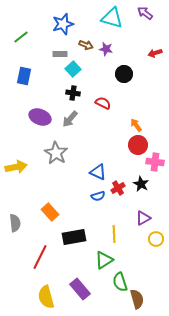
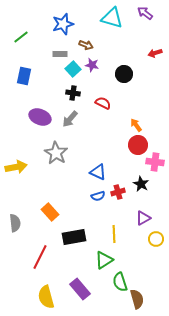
purple star: moved 14 px left, 16 px down
red cross: moved 4 px down; rotated 16 degrees clockwise
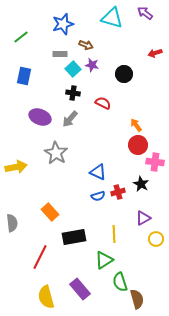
gray semicircle: moved 3 px left
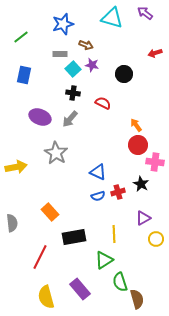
blue rectangle: moved 1 px up
